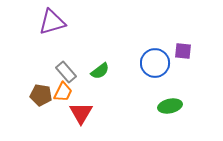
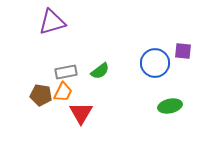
gray rectangle: rotated 60 degrees counterclockwise
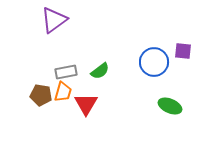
purple triangle: moved 2 px right, 2 px up; rotated 20 degrees counterclockwise
blue circle: moved 1 px left, 1 px up
orange trapezoid: rotated 10 degrees counterclockwise
green ellipse: rotated 35 degrees clockwise
red triangle: moved 5 px right, 9 px up
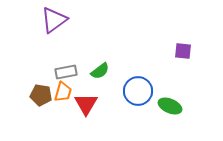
blue circle: moved 16 px left, 29 px down
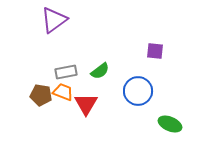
purple square: moved 28 px left
orange trapezoid: rotated 85 degrees counterclockwise
green ellipse: moved 18 px down
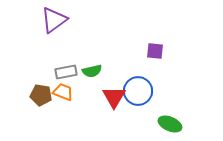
green semicircle: moved 8 px left; rotated 24 degrees clockwise
red triangle: moved 28 px right, 7 px up
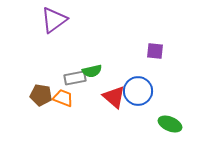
gray rectangle: moved 9 px right, 6 px down
orange trapezoid: moved 6 px down
red triangle: rotated 20 degrees counterclockwise
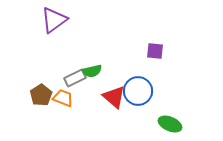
gray rectangle: rotated 15 degrees counterclockwise
brown pentagon: rotated 30 degrees clockwise
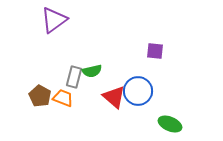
gray rectangle: moved 1 px left, 1 px up; rotated 50 degrees counterclockwise
brown pentagon: moved 1 px left, 1 px down; rotated 10 degrees counterclockwise
